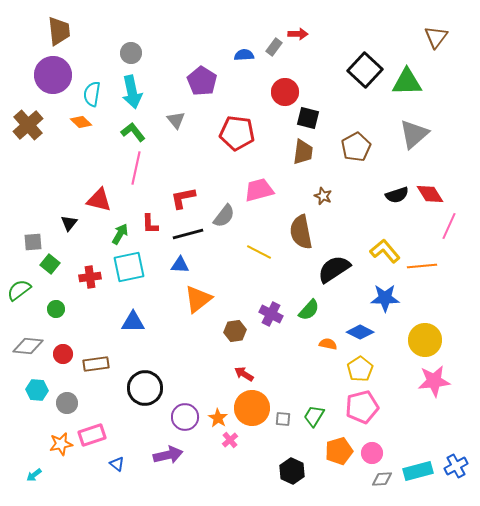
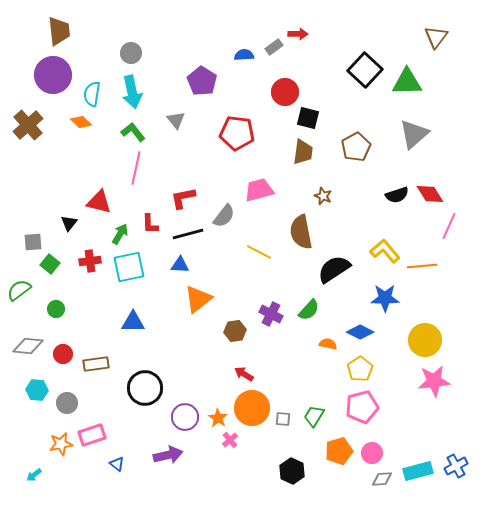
gray rectangle at (274, 47): rotated 18 degrees clockwise
red triangle at (99, 200): moved 2 px down
red cross at (90, 277): moved 16 px up
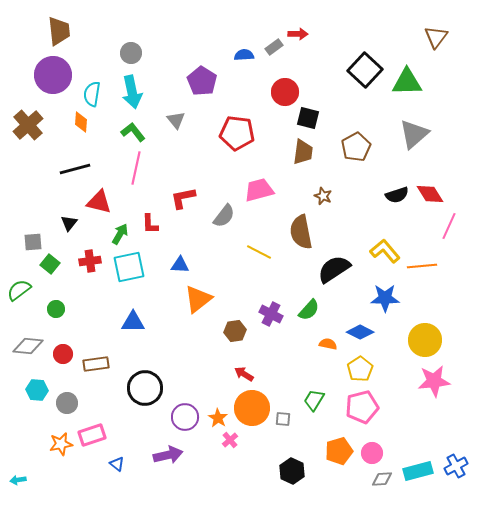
orange diamond at (81, 122): rotated 50 degrees clockwise
black line at (188, 234): moved 113 px left, 65 px up
green trapezoid at (314, 416): moved 16 px up
cyan arrow at (34, 475): moved 16 px left, 5 px down; rotated 28 degrees clockwise
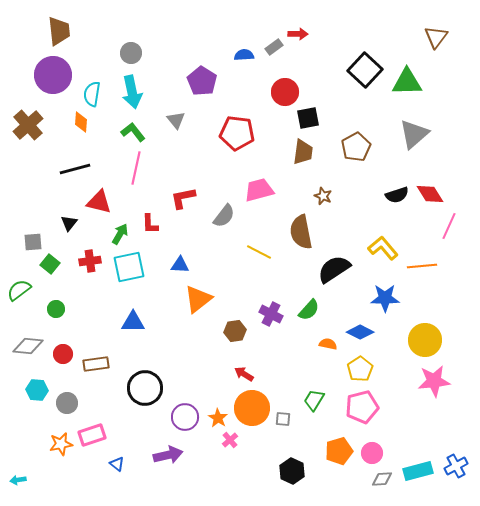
black square at (308, 118): rotated 25 degrees counterclockwise
yellow L-shape at (385, 251): moved 2 px left, 3 px up
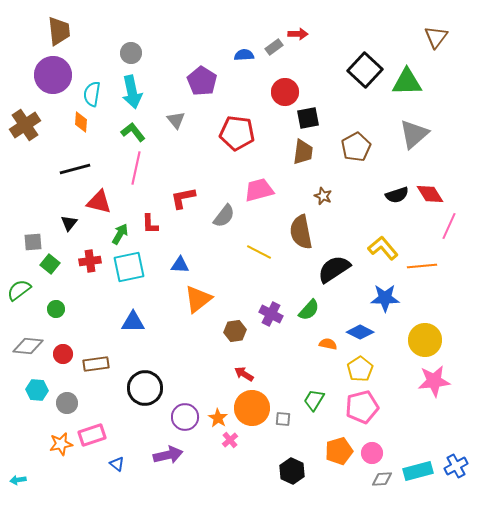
brown cross at (28, 125): moved 3 px left; rotated 8 degrees clockwise
